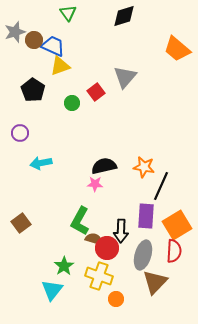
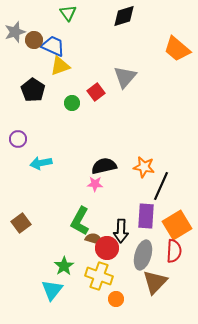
purple circle: moved 2 px left, 6 px down
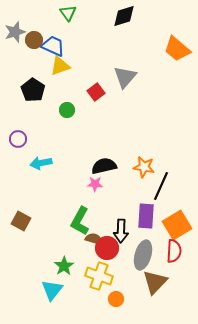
green circle: moved 5 px left, 7 px down
brown square: moved 2 px up; rotated 24 degrees counterclockwise
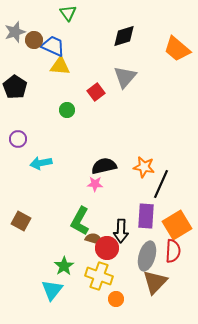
black diamond: moved 20 px down
yellow triangle: rotated 25 degrees clockwise
black pentagon: moved 18 px left, 3 px up
black line: moved 2 px up
red semicircle: moved 1 px left
gray ellipse: moved 4 px right, 1 px down
